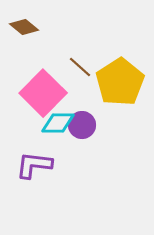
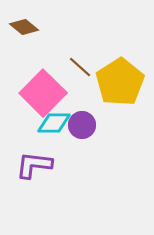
cyan diamond: moved 4 px left
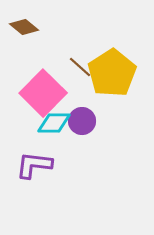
yellow pentagon: moved 8 px left, 9 px up
purple circle: moved 4 px up
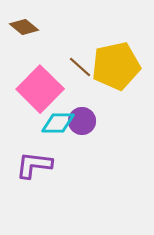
yellow pentagon: moved 4 px right, 7 px up; rotated 21 degrees clockwise
pink square: moved 3 px left, 4 px up
cyan diamond: moved 4 px right
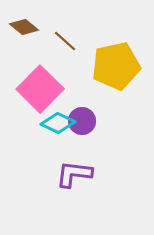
brown line: moved 15 px left, 26 px up
cyan diamond: rotated 24 degrees clockwise
purple L-shape: moved 40 px right, 9 px down
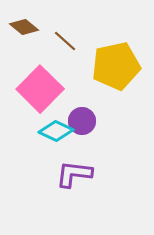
cyan diamond: moved 2 px left, 8 px down
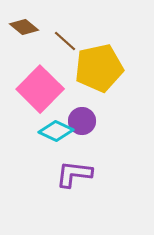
yellow pentagon: moved 17 px left, 2 px down
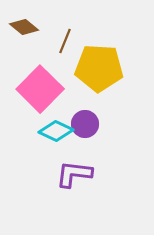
brown line: rotated 70 degrees clockwise
yellow pentagon: rotated 15 degrees clockwise
purple circle: moved 3 px right, 3 px down
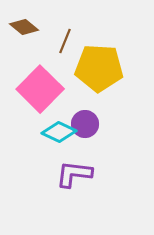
cyan diamond: moved 3 px right, 1 px down
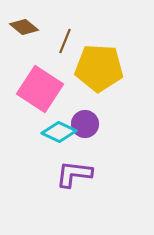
pink square: rotated 12 degrees counterclockwise
